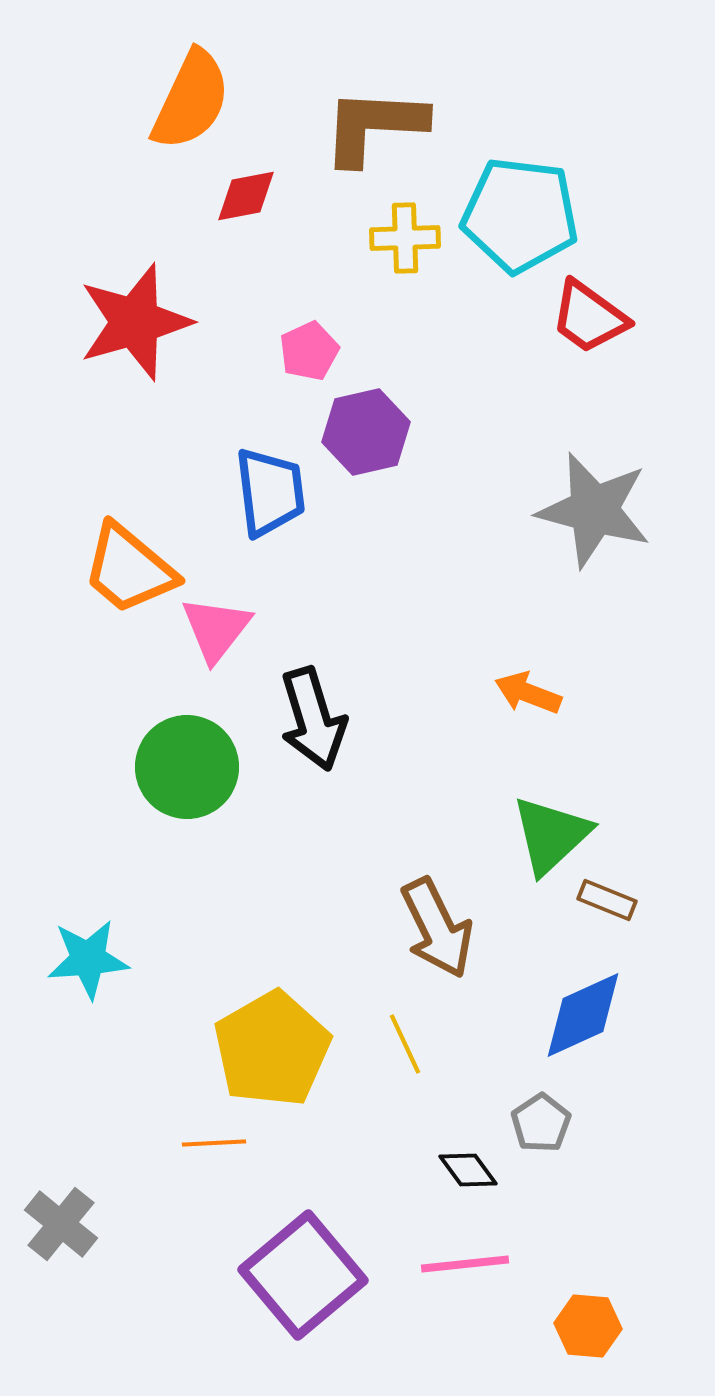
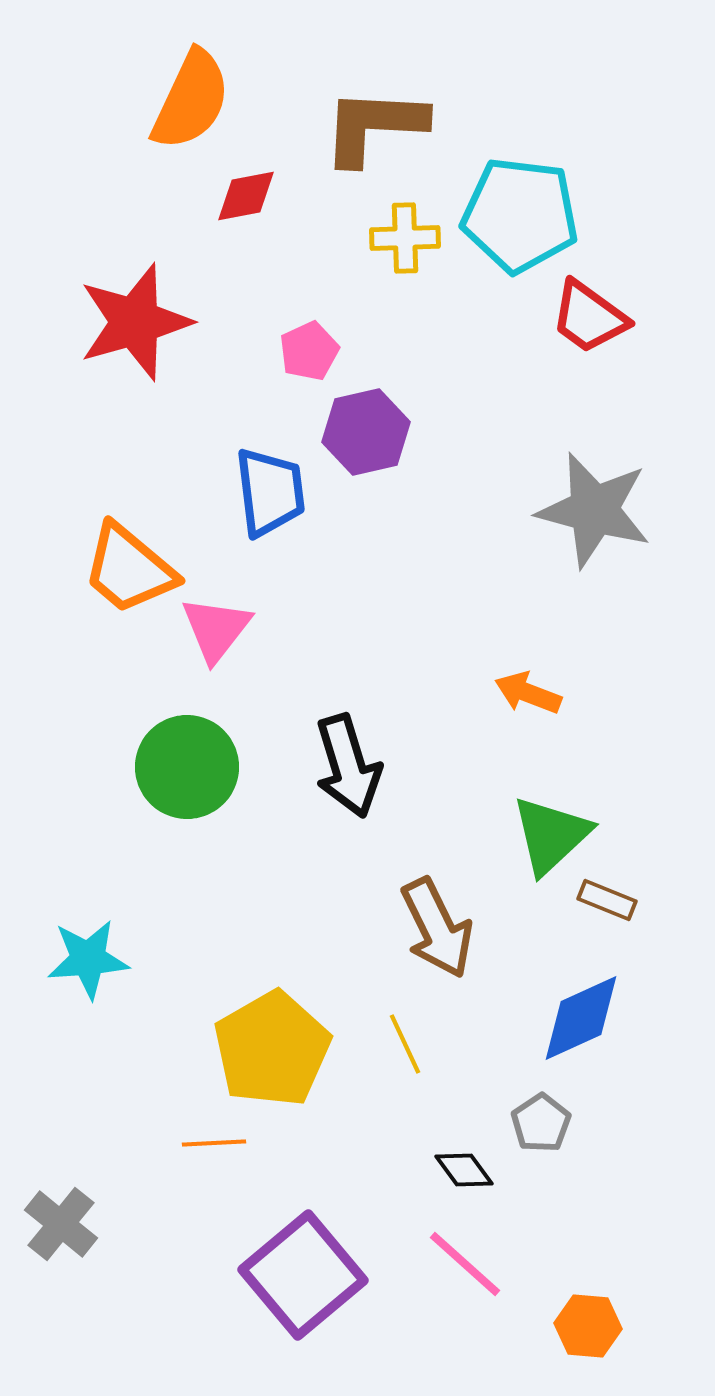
black arrow: moved 35 px right, 47 px down
blue diamond: moved 2 px left, 3 px down
black diamond: moved 4 px left
pink line: rotated 48 degrees clockwise
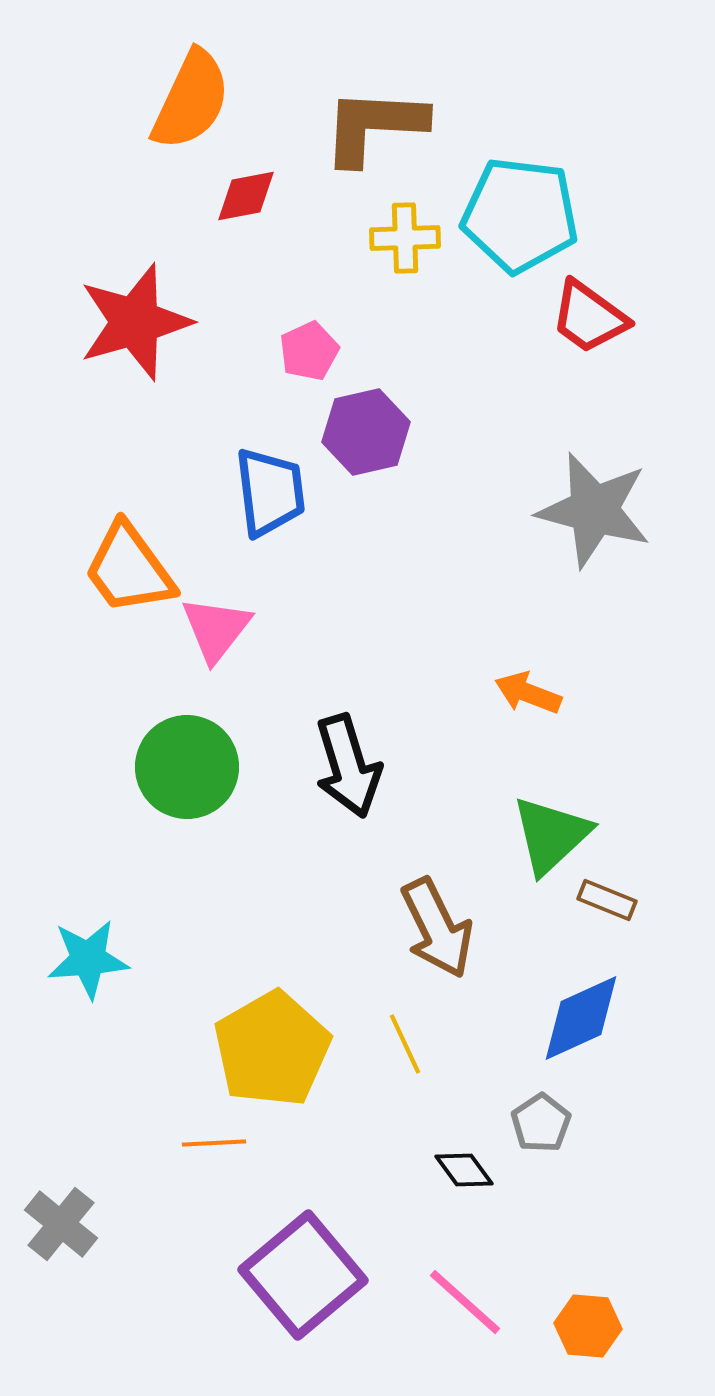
orange trapezoid: rotated 14 degrees clockwise
pink line: moved 38 px down
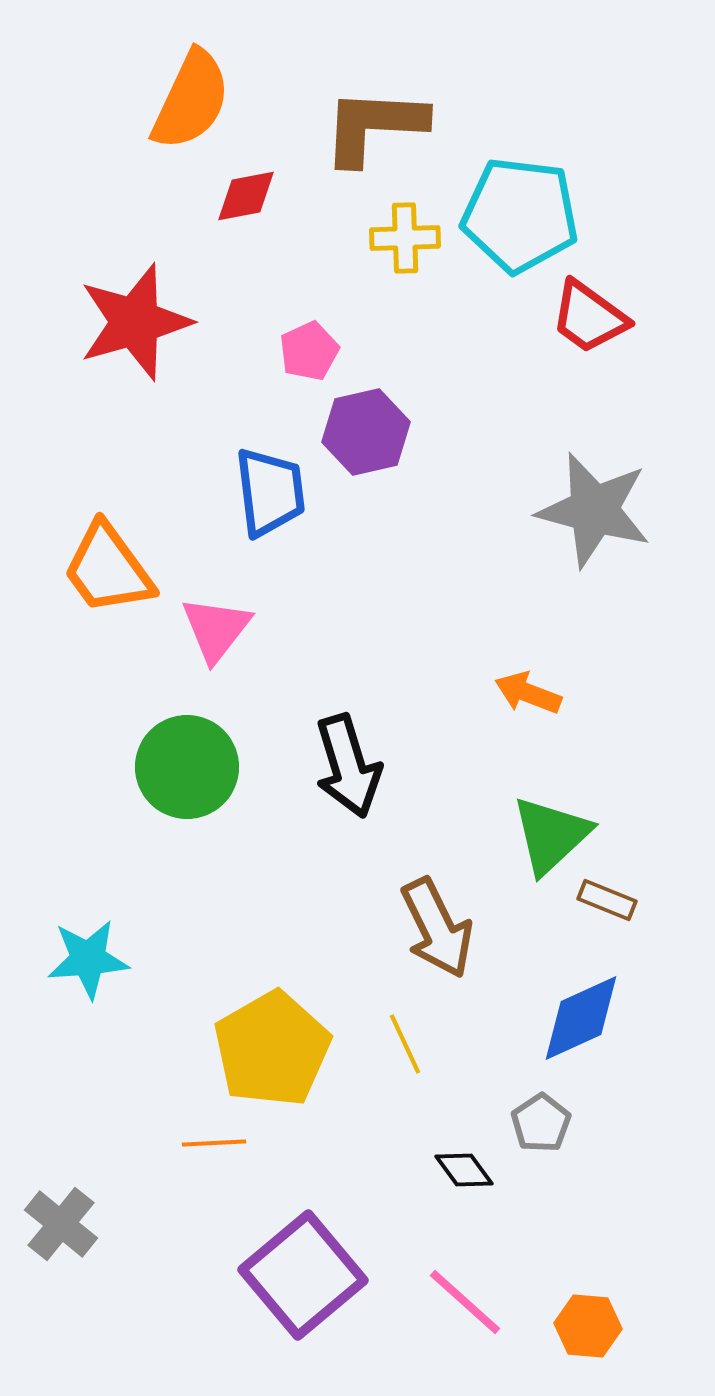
orange trapezoid: moved 21 px left
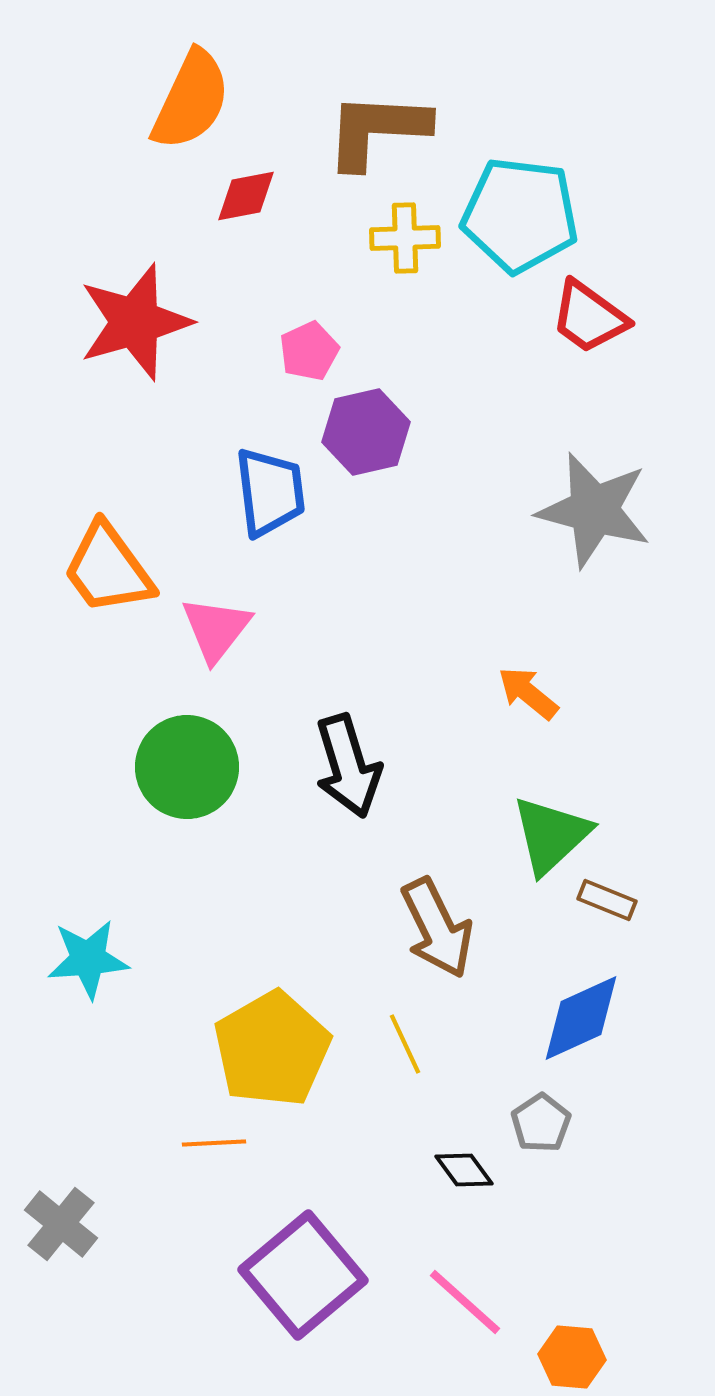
brown L-shape: moved 3 px right, 4 px down
orange arrow: rotated 18 degrees clockwise
orange hexagon: moved 16 px left, 31 px down
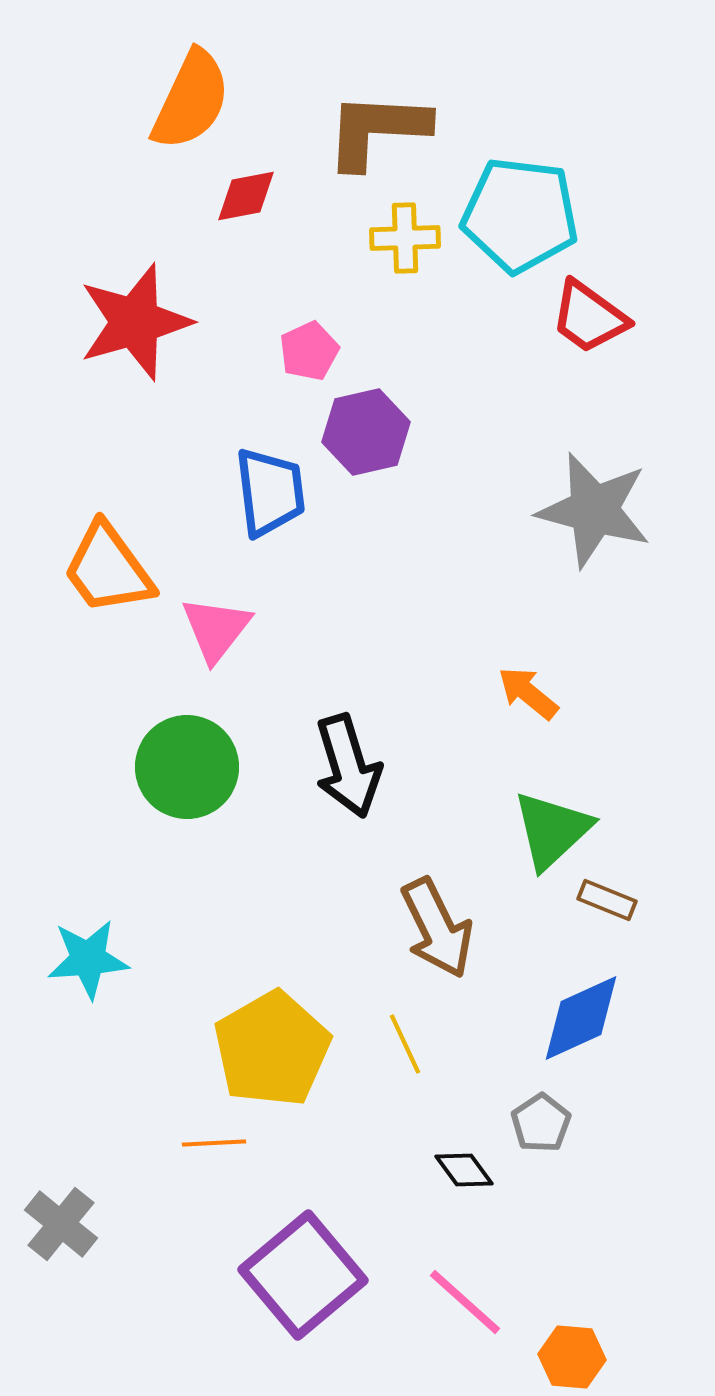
green triangle: moved 1 px right, 5 px up
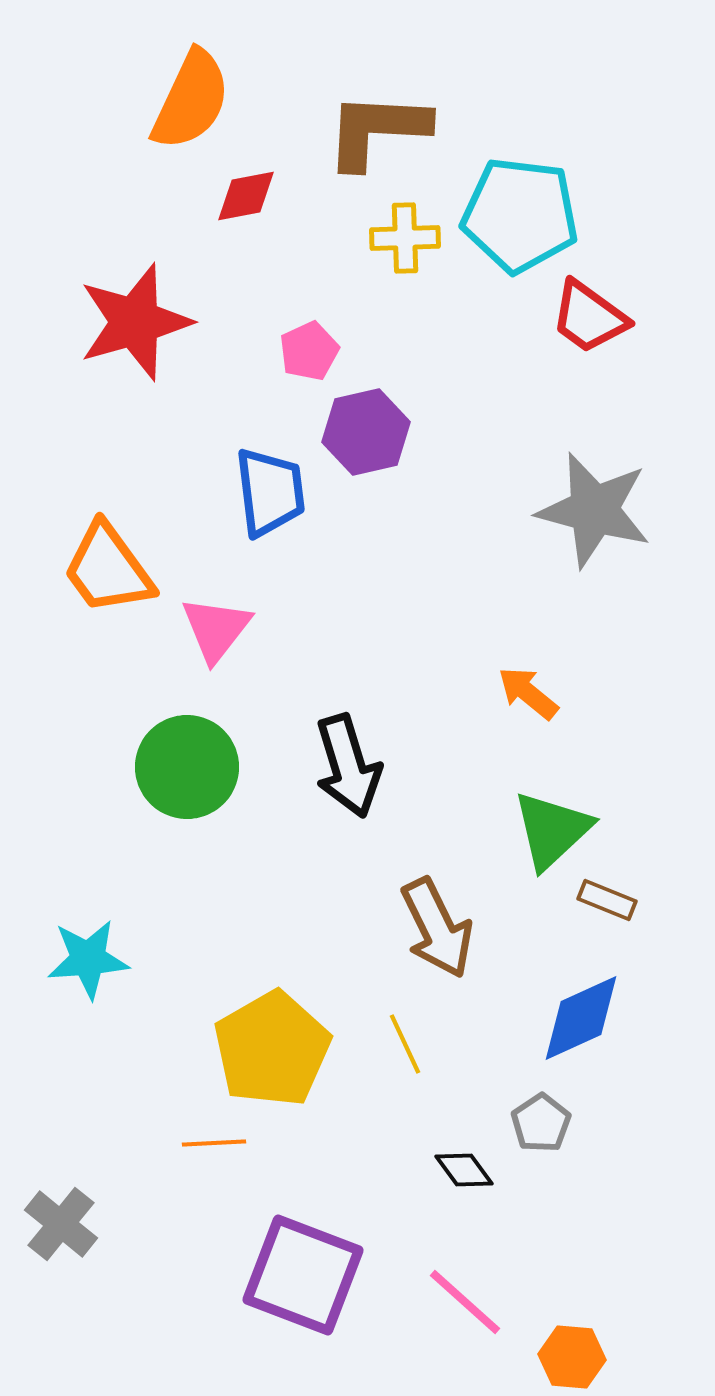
purple square: rotated 29 degrees counterclockwise
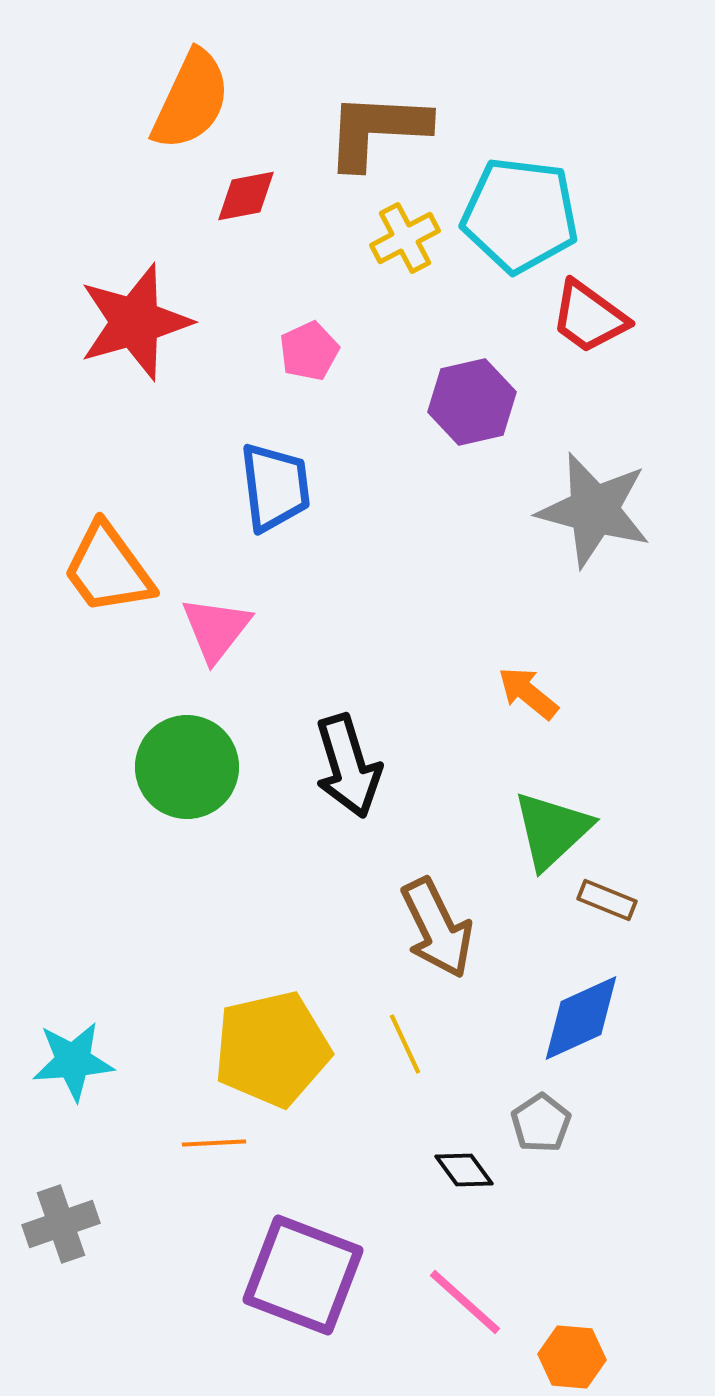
yellow cross: rotated 26 degrees counterclockwise
purple hexagon: moved 106 px right, 30 px up
blue trapezoid: moved 5 px right, 5 px up
cyan star: moved 15 px left, 102 px down
yellow pentagon: rotated 17 degrees clockwise
gray cross: rotated 32 degrees clockwise
